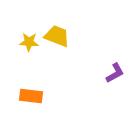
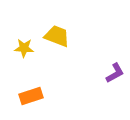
yellow star: moved 5 px left, 6 px down
orange rectangle: rotated 25 degrees counterclockwise
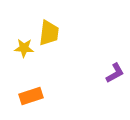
yellow trapezoid: moved 8 px left, 3 px up; rotated 76 degrees clockwise
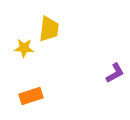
yellow trapezoid: moved 4 px up
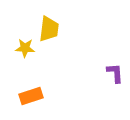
yellow star: moved 1 px right
purple L-shape: rotated 65 degrees counterclockwise
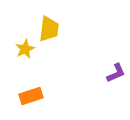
yellow star: moved 1 px down; rotated 30 degrees counterclockwise
purple L-shape: moved 1 px right; rotated 70 degrees clockwise
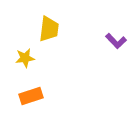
yellow star: moved 9 px down; rotated 18 degrees clockwise
purple L-shape: moved 32 px up; rotated 70 degrees clockwise
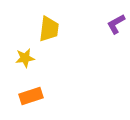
purple L-shape: moved 17 px up; rotated 105 degrees clockwise
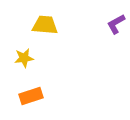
yellow trapezoid: moved 4 px left, 4 px up; rotated 92 degrees counterclockwise
yellow star: moved 1 px left
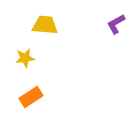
yellow star: moved 1 px right
orange rectangle: moved 1 px down; rotated 15 degrees counterclockwise
